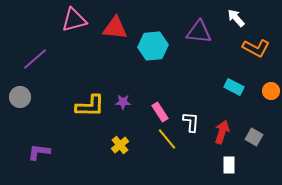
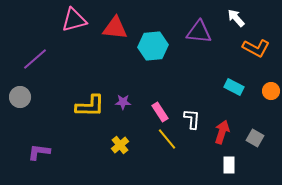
white L-shape: moved 1 px right, 3 px up
gray square: moved 1 px right, 1 px down
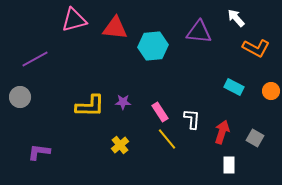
purple line: rotated 12 degrees clockwise
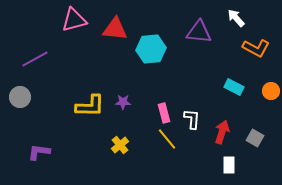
red triangle: moved 1 px down
cyan hexagon: moved 2 px left, 3 px down
pink rectangle: moved 4 px right, 1 px down; rotated 18 degrees clockwise
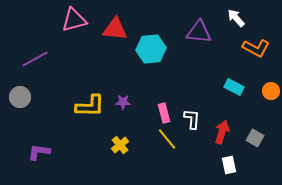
white rectangle: rotated 12 degrees counterclockwise
